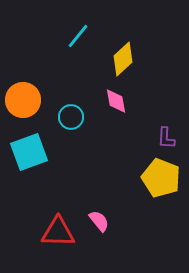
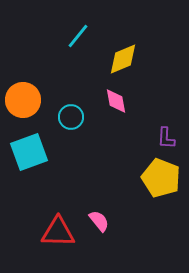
yellow diamond: rotated 20 degrees clockwise
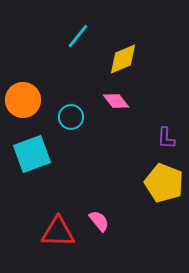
pink diamond: rotated 28 degrees counterclockwise
cyan square: moved 3 px right, 2 px down
yellow pentagon: moved 3 px right, 5 px down
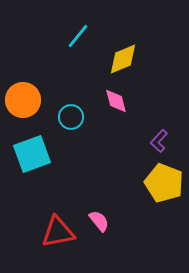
pink diamond: rotated 24 degrees clockwise
purple L-shape: moved 7 px left, 3 px down; rotated 40 degrees clockwise
red triangle: rotated 12 degrees counterclockwise
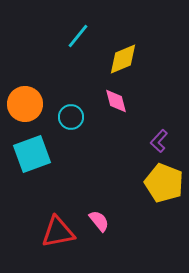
orange circle: moved 2 px right, 4 px down
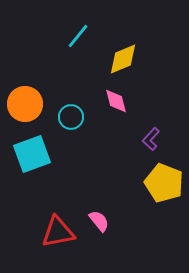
purple L-shape: moved 8 px left, 2 px up
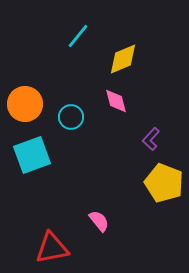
cyan square: moved 1 px down
red triangle: moved 6 px left, 16 px down
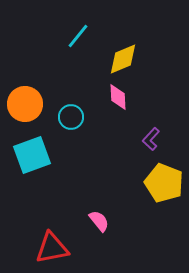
pink diamond: moved 2 px right, 4 px up; rotated 12 degrees clockwise
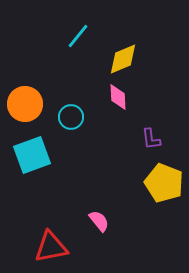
purple L-shape: rotated 50 degrees counterclockwise
red triangle: moved 1 px left, 1 px up
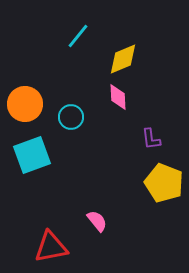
pink semicircle: moved 2 px left
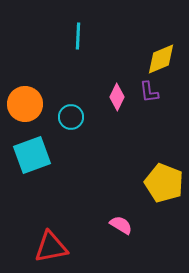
cyan line: rotated 36 degrees counterclockwise
yellow diamond: moved 38 px right
pink diamond: moved 1 px left; rotated 28 degrees clockwise
purple L-shape: moved 2 px left, 47 px up
pink semicircle: moved 24 px right, 4 px down; rotated 20 degrees counterclockwise
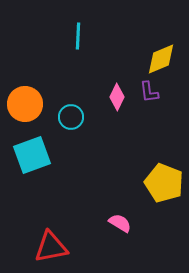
pink semicircle: moved 1 px left, 2 px up
